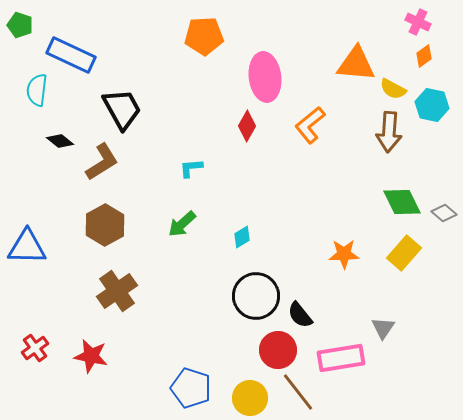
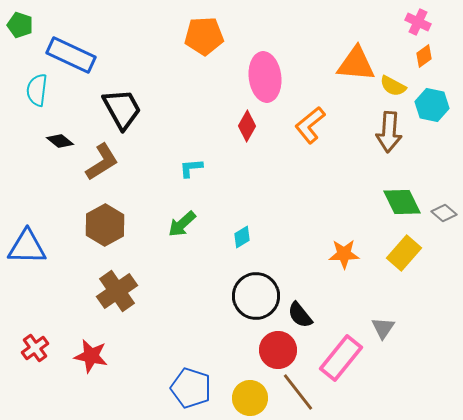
yellow semicircle: moved 3 px up
pink rectangle: rotated 42 degrees counterclockwise
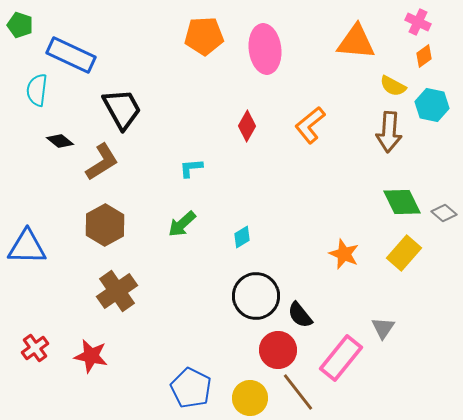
orange triangle: moved 22 px up
pink ellipse: moved 28 px up
orange star: rotated 24 degrees clockwise
blue pentagon: rotated 9 degrees clockwise
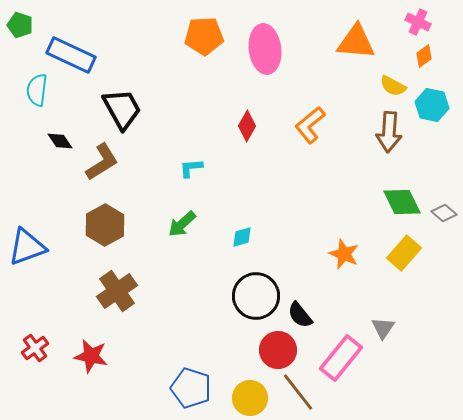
black diamond: rotated 16 degrees clockwise
cyan diamond: rotated 15 degrees clockwise
blue triangle: rotated 21 degrees counterclockwise
blue pentagon: rotated 9 degrees counterclockwise
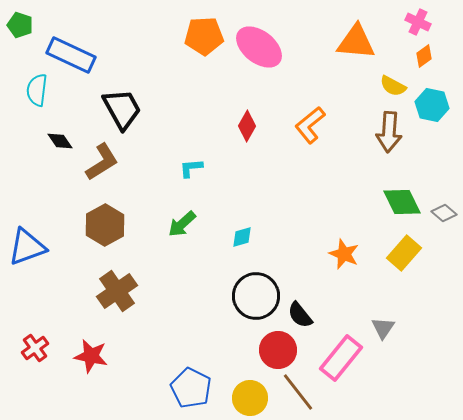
pink ellipse: moved 6 px left, 2 px up; rotated 45 degrees counterclockwise
blue pentagon: rotated 9 degrees clockwise
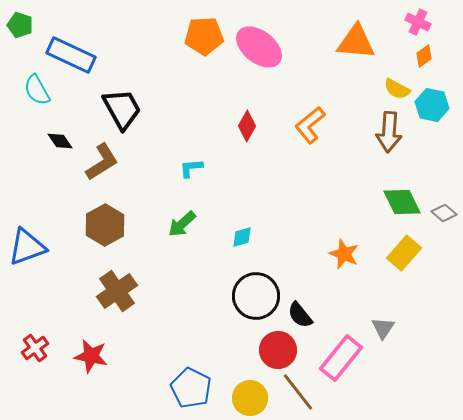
yellow semicircle: moved 4 px right, 3 px down
cyan semicircle: rotated 36 degrees counterclockwise
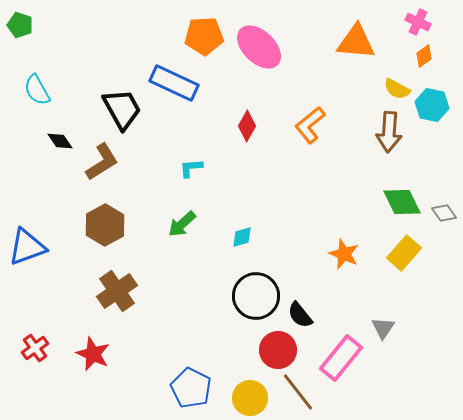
pink ellipse: rotated 6 degrees clockwise
blue rectangle: moved 103 px right, 28 px down
gray diamond: rotated 15 degrees clockwise
red star: moved 2 px right, 2 px up; rotated 12 degrees clockwise
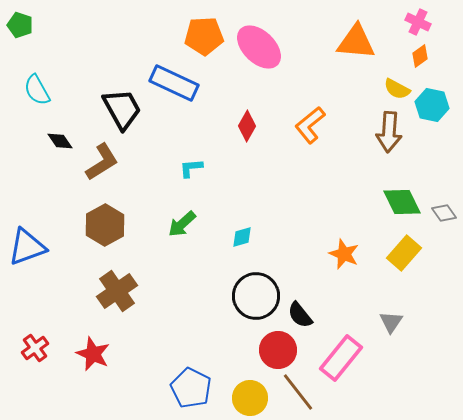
orange diamond: moved 4 px left
gray triangle: moved 8 px right, 6 px up
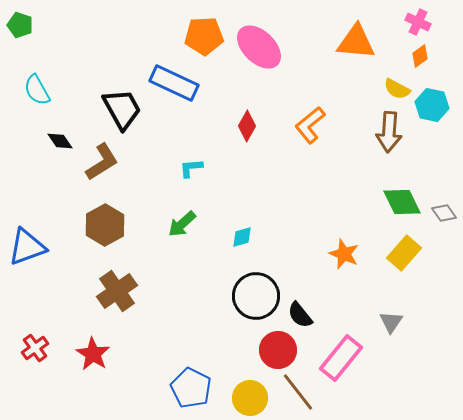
red star: rotated 8 degrees clockwise
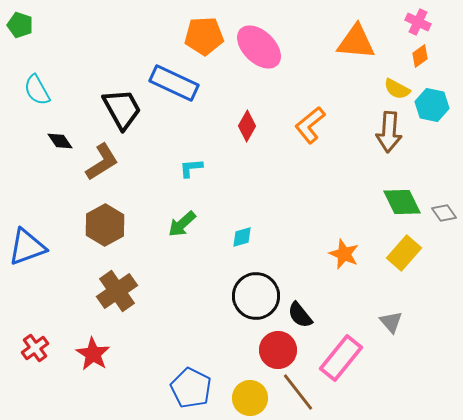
gray triangle: rotated 15 degrees counterclockwise
